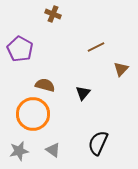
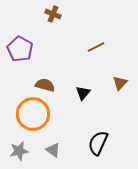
brown triangle: moved 1 px left, 14 px down
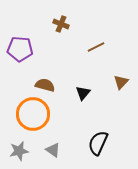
brown cross: moved 8 px right, 10 px down
purple pentagon: rotated 25 degrees counterclockwise
brown triangle: moved 1 px right, 1 px up
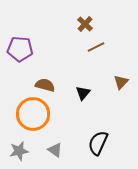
brown cross: moved 24 px right; rotated 21 degrees clockwise
gray triangle: moved 2 px right
